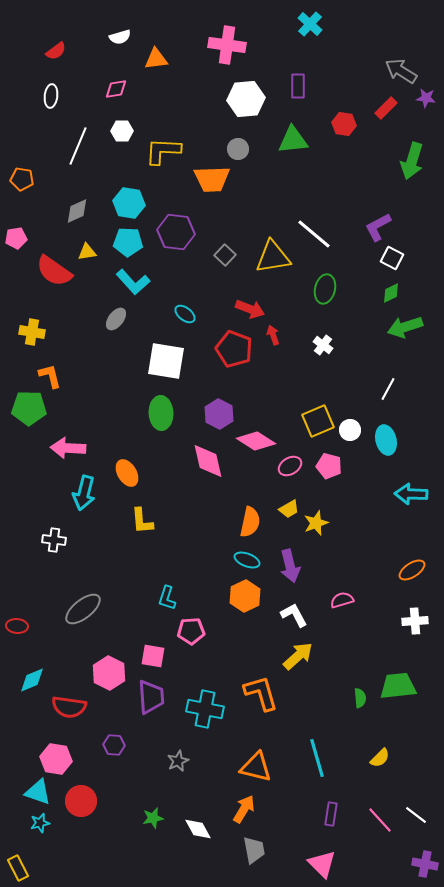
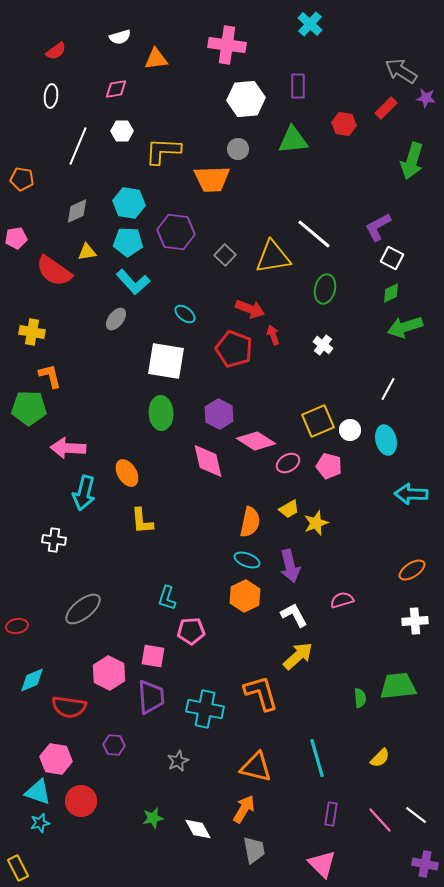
pink ellipse at (290, 466): moved 2 px left, 3 px up
red ellipse at (17, 626): rotated 15 degrees counterclockwise
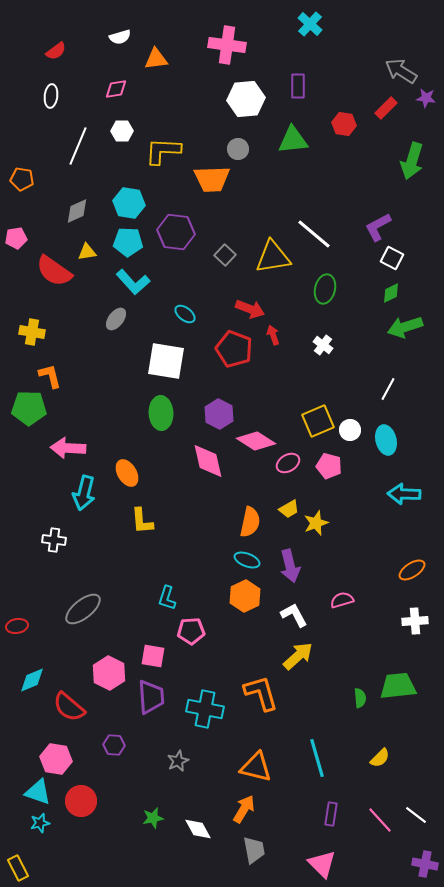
cyan arrow at (411, 494): moved 7 px left
red semicircle at (69, 707): rotated 32 degrees clockwise
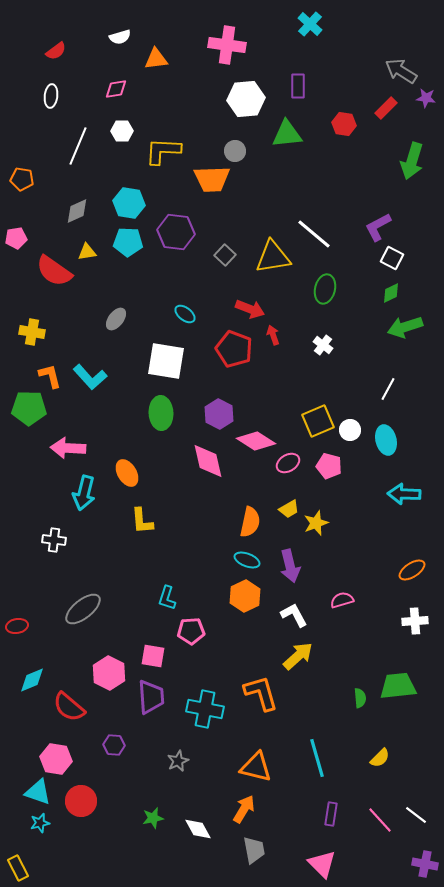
green triangle at (293, 140): moved 6 px left, 6 px up
gray circle at (238, 149): moved 3 px left, 2 px down
cyan L-shape at (133, 282): moved 43 px left, 95 px down
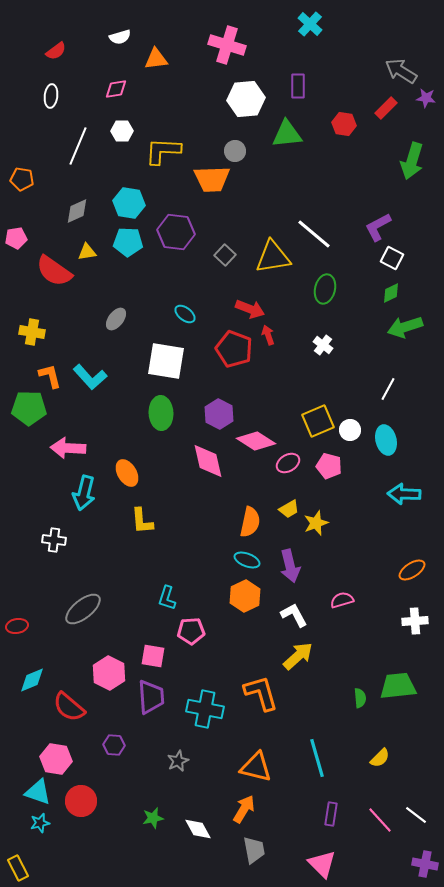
pink cross at (227, 45): rotated 9 degrees clockwise
red arrow at (273, 335): moved 5 px left
